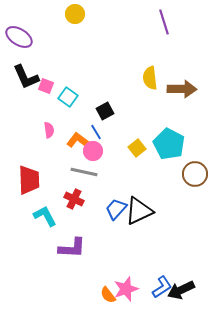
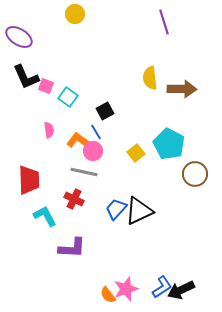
yellow square: moved 1 px left, 5 px down
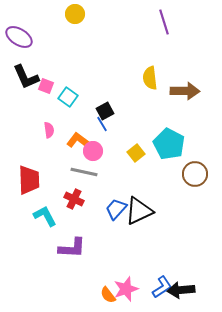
brown arrow: moved 3 px right, 2 px down
blue line: moved 6 px right, 8 px up
black arrow: rotated 20 degrees clockwise
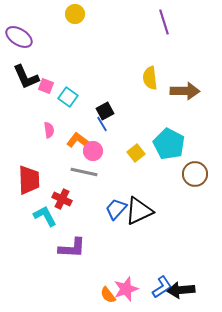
red cross: moved 12 px left
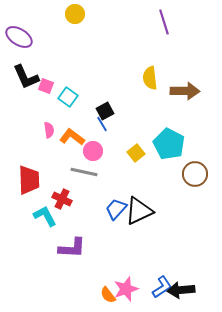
orange L-shape: moved 7 px left, 4 px up
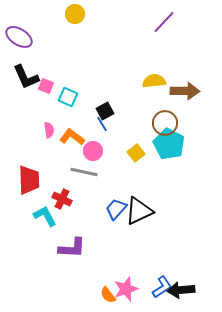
purple line: rotated 60 degrees clockwise
yellow semicircle: moved 4 px right, 3 px down; rotated 90 degrees clockwise
cyan square: rotated 12 degrees counterclockwise
brown circle: moved 30 px left, 51 px up
